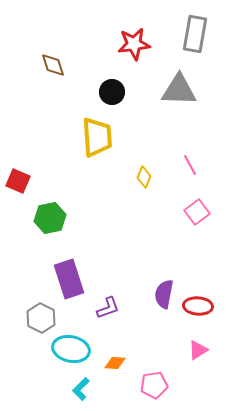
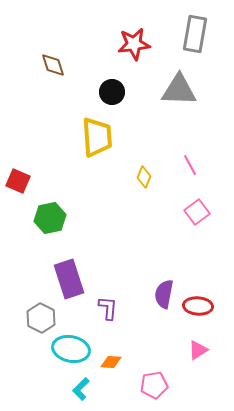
purple L-shape: rotated 65 degrees counterclockwise
orange diamond: moved 4 px left, 1 px up
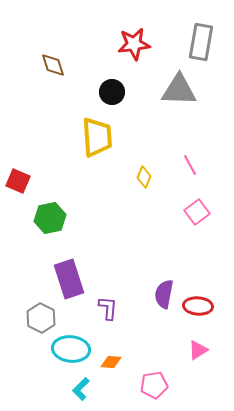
gray rectangle: moved 6 px right, 8 px down
cyan ellipse: rotated 6 degrees counterclockwise
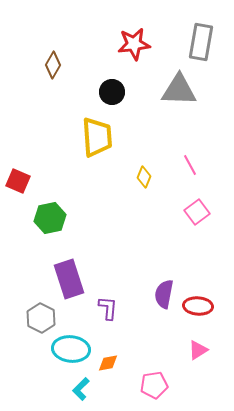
brown diamond: rotated 48 degrees clockwise
orange diamond: moved 3 px left, 1 px down; rotated 15 degrees counterclockwise
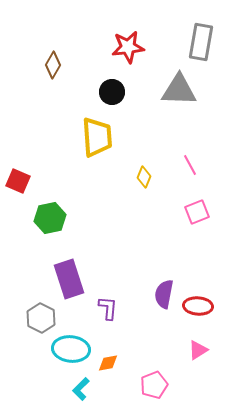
red star: moved 6 px left, 3 px down
pink square: rotated 15 degrees clockwise
pink pentagon: rotated 12 degrees counterclockwise
